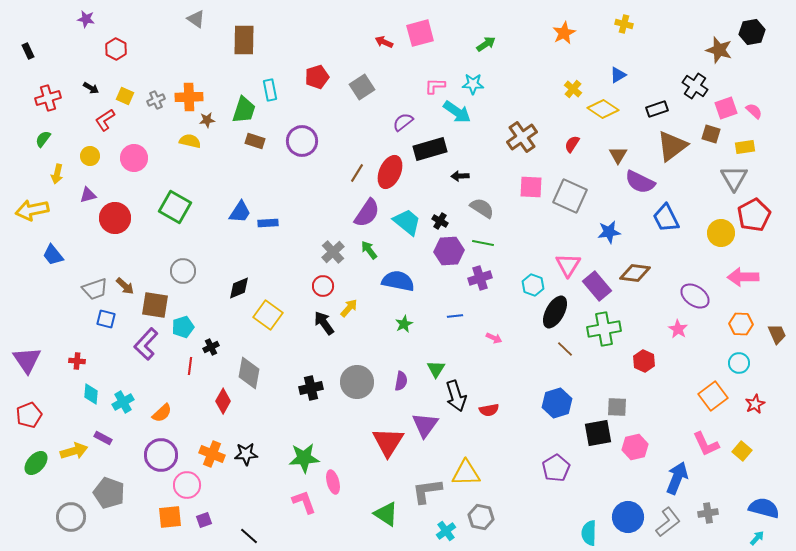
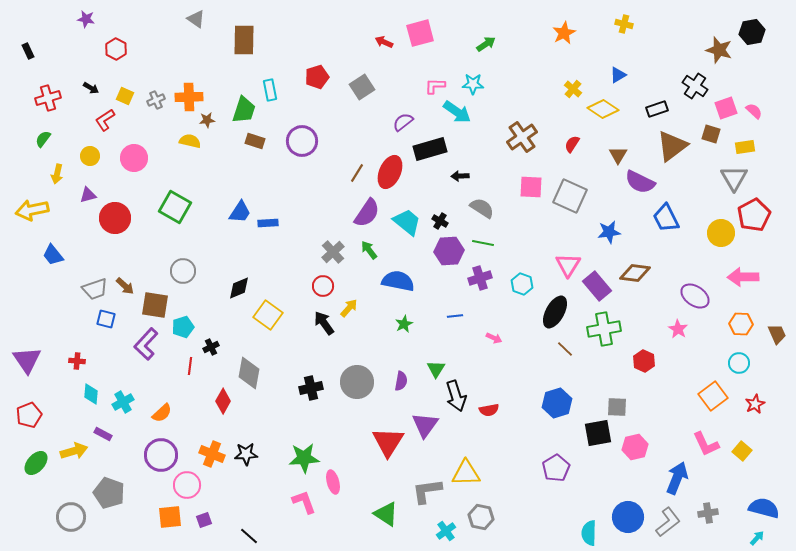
cyan hexagon at (533, 285): moved 11 px left, 1 px up
purple rectangle at (103, 438): moved 4 px up
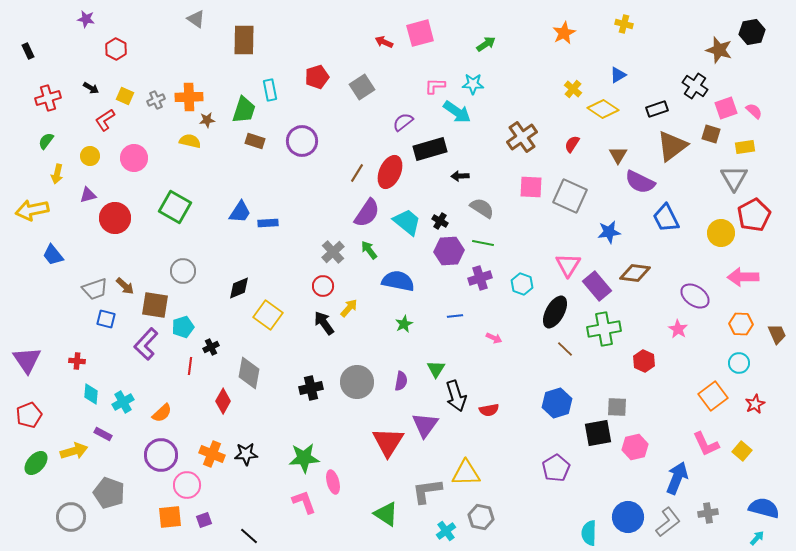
green semicircle at (43, 139): moved 3 px right, 2 px down
